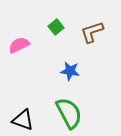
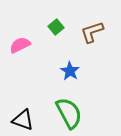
pink semicircle: moved 1 px right
blue star: rotated 24 degrees clockwise
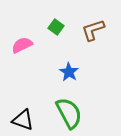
green square: rotated 14 degrees counterclockwise
brown L-shape: moved 1 px right, 2 px up
pink semicircle: moved 2 px right
blue star: moved 1 px left, 1 px down
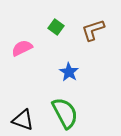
pink semicircle: moved 3 px down
green semicircle: moved 4 px left
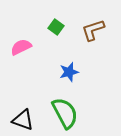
pink semicircle: moved 1 px left, 1 px up
blue star: rotated 24 degrees clockwise
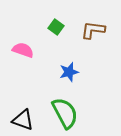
brown L-shape: rotated 25 degrees clockwise
pink semicircle: moved 2 px right, 3 px down; rotated 45 degrees clockwise
